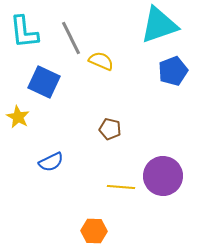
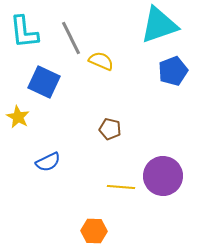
blue semicircle: moved 3 px left
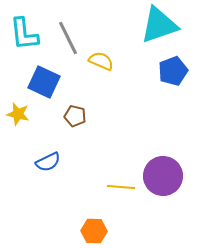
cyan L-shape: moved 2 px down
gray line: moved 3 px left
yellow star: moved 3 px up; rotated 15 degrees counterclockwise
brown pentagon: moved 35 px left, 13 px up
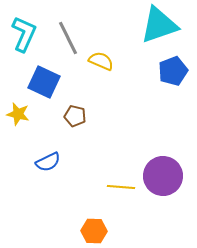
cyan L-shape: rotated 150 degrees counterclockwise
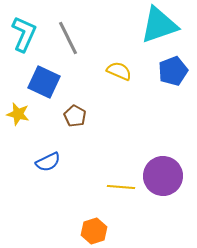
yellow semicircle: moved 18 px right, 10 px down
brown pentagon: rotated 15 degrees clockwise
orange hexagon: rotated 20 degrees counterclockwise
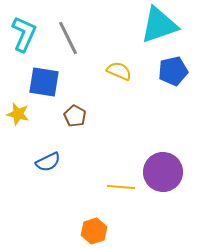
blue pentagon: rotated 8 degrees clockwise
blue square: rotated 16 degrees counterclockwise
purple circle: moved 4 px up
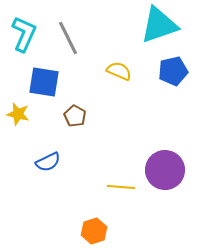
purple circle: moved 2 px right, 2 px up
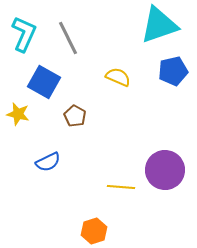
yellow semicircle: moved 1 px left, 6 px down
blue square: rotated 20 degrees clockwise
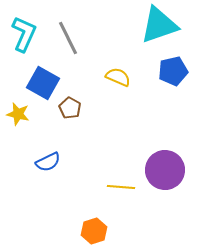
blue square: moved 1 px left, 1 px down
brown pentagon: moved 5 px left, 8 px up
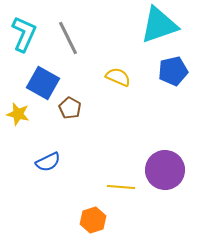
orange hexagon: moved 1 px left, 11 px up
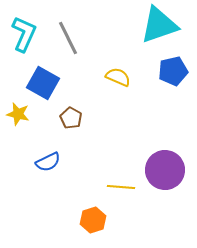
brown pentagon: moved 1 px right, 10 px down
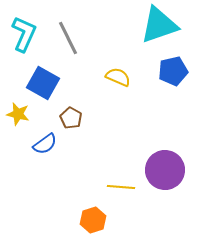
blue semicircle: moved 3 px left, 18 px up; rotated 10 degrees counterclockwise
